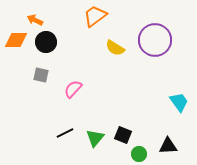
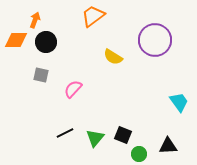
orange trapezoid: moved 2 px left
orange arrow: rotated 84 degrees clockwise
yellow semicircle: moved 2 px left, 9 px down
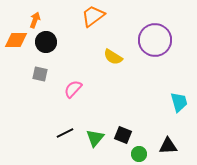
gray square: moved 1 px left, 1 px up
cyan trapezoid: rotated 20 degrees clockwise
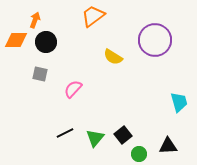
black square: rotated 30 degrees clockwise
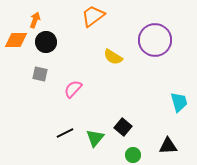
black square: moved 8 px up; rotated 12 degrees counterclockwise
green circle: moved 6 px left, 1 px down
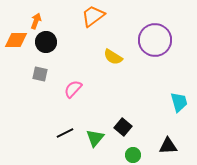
orange arrow: moved 1 px right, 1 px down
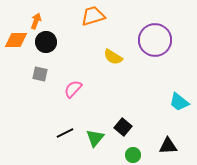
orange trapezoid: rotated 20 degrees clockwise
cyan trapezoid: rotated 145 degrees clockwise
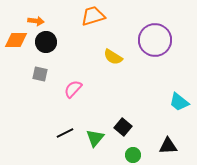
orange arrow: rotated 77 degrees clockwise
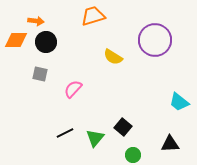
black triangle: moved 2 px right, 2 px up
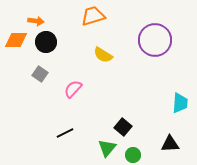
yellow semicircle: moved 10 px left, 2 px up
gray square: rotated 21 degrees clockwise
cyan trapezoid: moved 1 px right, 1 px down; rotated 125 degrees counterclockwise
green triangle: moved 12 px right, 10 px down
